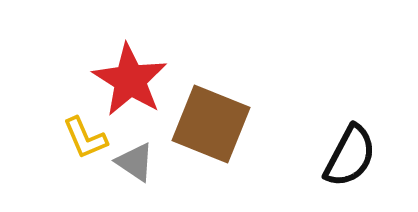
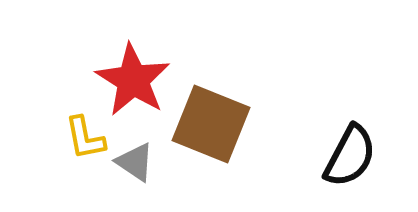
red star: moved 3 px right
yellow L-shape: rotated 12 degrees clockwise
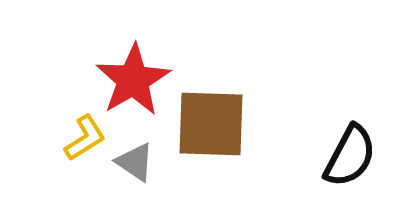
red star: rotated 10 degrees clockwise
brown square: rotated 20 degrees counterclockwise
yellow L-shape: rotated 111 degrees counterclockwise
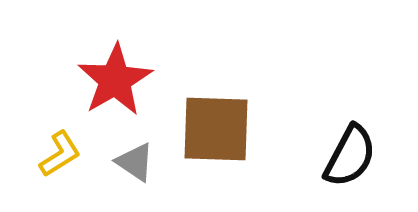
red star: moved 18 px left
brown square: moved 5 px right, 5 px down
yellow L-shape: moved 25 px left, 16 px down
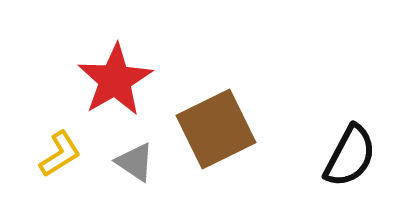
brown square: rotated 28 degrees counterclockwise
